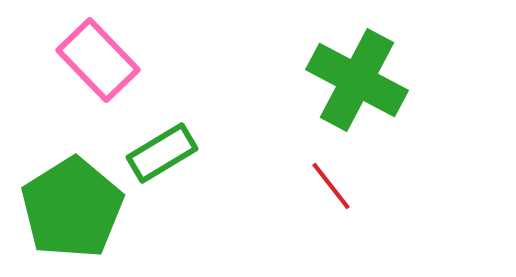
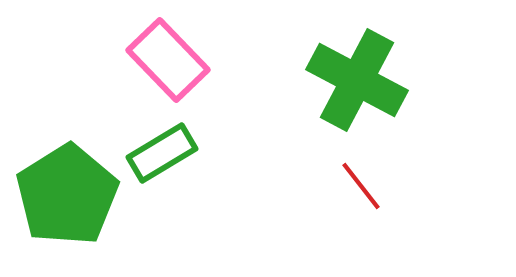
pink rectangle: moved 70 px right
red line: moved 30 px right
green pentagon: moved 5 px left, 13 px up
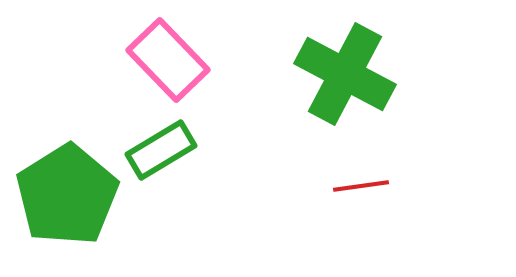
green cross: moved 12 px left, 6 px up
green rectangle: moved 1 px left, 3 px up
red line: rotated 60 degrees counterclockwise
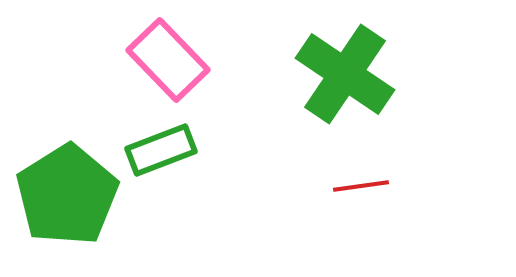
green cross: rotated 6 degrees clockwise
green rectangle: rotated 10 degrees clockwise
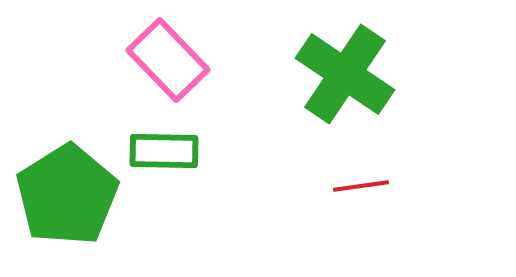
green rectangle: moved 3 px right, 1 px down; rotated 22 degrees clockwise
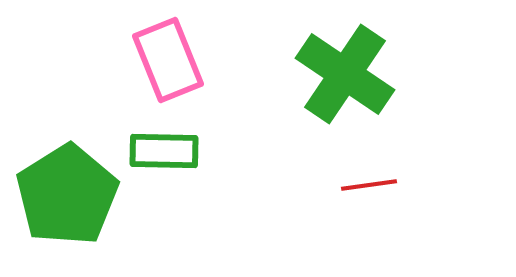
pink rectangle: rotated 22 degrees clockwise
red line: moved 8 px right, 1 px up
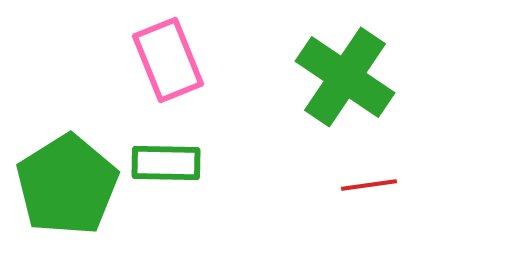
green cross: moved 3 px down
green rectangle: moved 2 px right, 12 px down
green pentagon: moved 10 px up
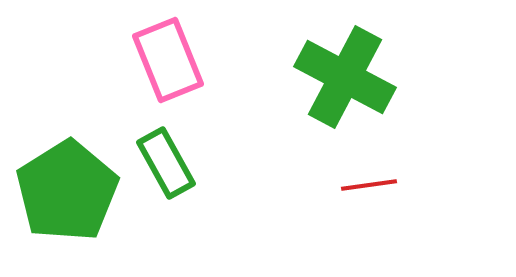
green cross: rotated 6 degrees counterclockwise
green rectangle: rotated 60 degrees clockwise
green pentagon: moved 6 px down
